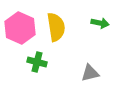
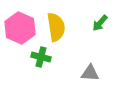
green arrow: rotated 120 degrees clockwise
green cross: moved 4 px right, 5 px up
gray triangle: rotated 18 degrees clockwise
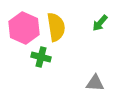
pink hexagon: moved 4 px right
gray triangle: moved 5 px right, 10 px down
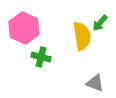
yellow semicircle: moved 26 px right, 9 px down
gray triangle: rotated 18 degrees clockwise
